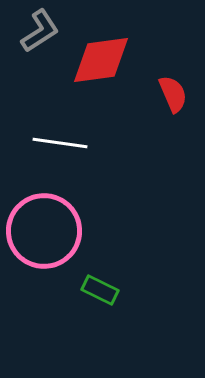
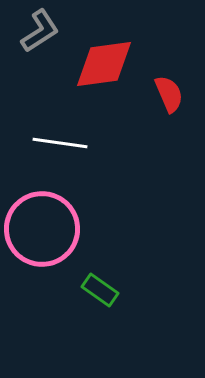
red diamond: moved 3 px right, 4 px down
red semicircle: moved 4 px left
pink circle: moved 2 px left, 2 px up
green rectangle: rotated 9 degrees clockwise
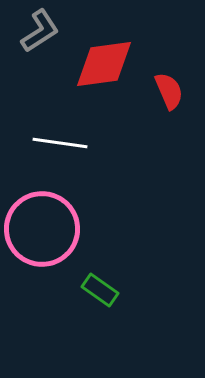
red semicircle: moved 3 px up
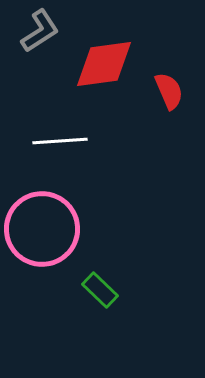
white line: moved 2 px up; rotated 12 degrees counterclockwise
green rectangle: rotated 9 degrees clockwise
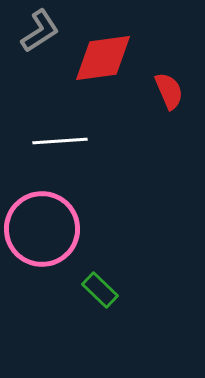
red diamond: moved 1 px left, 6 px up
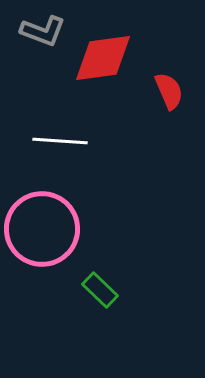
gray L-shape: moved 3 px right; rotated 54 degrees clockwise
white line: rotated 8 degrees clockwise
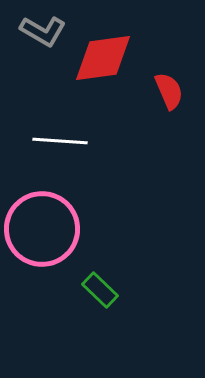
gray L-shape: rotated 9 degrees clockwise
